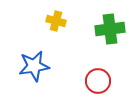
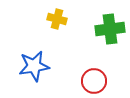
yellow cross: moved 1 px right, 2 px up
red circle: moved 4 px left
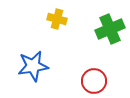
green cross: rotated 16 degrees counterclockwise
blue star: moved 1 px left
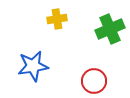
yellow cross: rotated 24 degrees counterclockwise
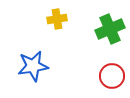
red circle: moved 18 px right, 5 px up
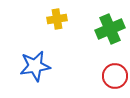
blue star: moved 2 px right
red circle: moved 3 px right
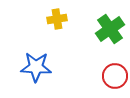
green cross: rotated 12 degrees counterclockwise
blue star: moved 1 px right, 1 px down; rotated 12 degrees clockwise
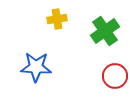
green cross: moved 5 px left, 2 px down
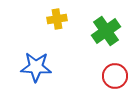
green cross: moved 1 px right
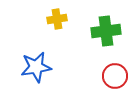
green cross: rotated 28 degrees clockwise
blue star: rotated 12 degrees counterclockwise
